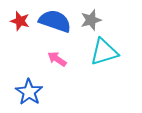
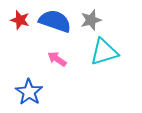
red star: moved 1 px up
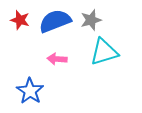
blue semicircle: rotated 40 degrees counterclockwise
pink arrow: rotated 30 degrees counterclockwise
blue star: moved 1 px right, 1 px up
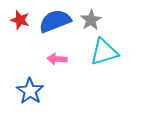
gray star: rotated 15 degrees counterclockwise
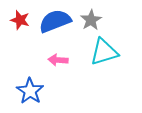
pink arrow: moved 1 px right, 1 px down
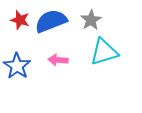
blue semicircle: moved 4 px left
blue star: moved 13 px left, 25 px up
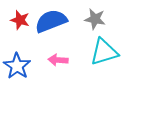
gray star: moved 4 px right, 1 px up; rotated 30 degrees counterclockwise
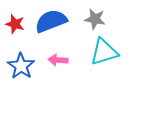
red star: moved 5 px left, 4 px down
blue star: moved 4 px right
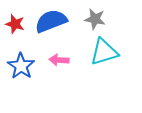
pink arrow: moved 1 px right
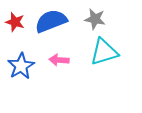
red star: moved 2 px up
blue star: rotated 8 degrees clockwise
